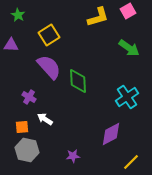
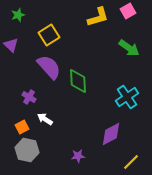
green star: rotated 24 degrees clockwise
purple triangle: rotated 42 degrees clockwise
orange square: rotated 24 degrees counterclockwise
purple star: moved 5 px right
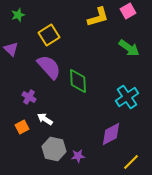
purple triangle: moved 4 px down
gray hexagon: moved 27 px right, 1 px up
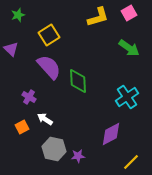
pink square: moved 1 px right, 2 px down
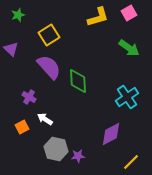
gray hexagon: moved 2 px right
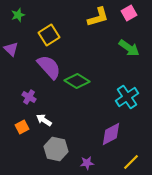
green diamond: moved 1 px left; rotated 55 degrees counterclockwise
white arrow: moved 1 px left, 1 px down
purple star: moved 9 px right, 7 px down
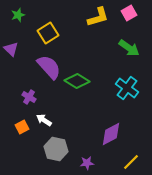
yellow square: moved 1 px left, 2 px up
cyan cross: moved 9 px up; rotated 20 degrees counterclockwise
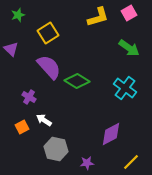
cyan cross: moved 2 px left
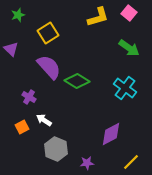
pink square: rotated 21 degrees counterclockwise
gray hexagon: rotated 10 degrees clockwise
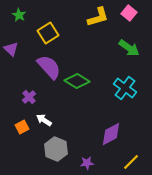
green star: moved 1 px right; rotated 24 degrees counterclockwise
purple cross: rotated 16 degrees clockwise
